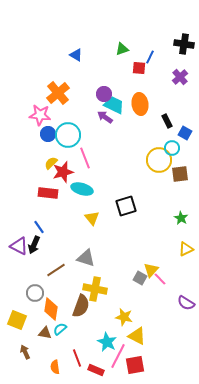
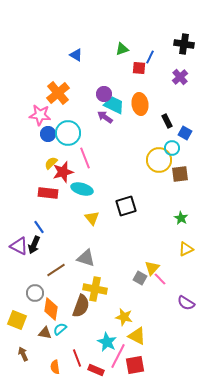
cyan circle at (68, 135): moved 2 px up
yellow triangle at (151, 270): moved 1 px right, 2 px up
brown arrow at (25, 352): moved 2 px left, 2 px down
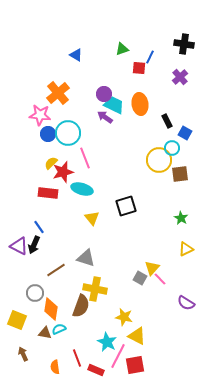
cyan semicircle at (60, 329): moved 1 px left; rotated 16 degrees clockwise
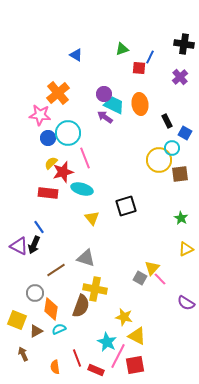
blue circle at (48, 134): moved 4 px down
brown triangle at (45, 333): moved 9 px left, 2 px up; rotated 40 degrees counterclockwise
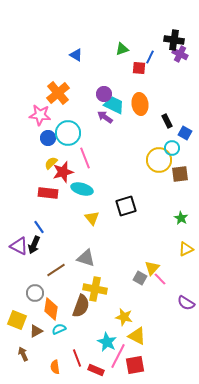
black cross at (184, 44): moved 10 px left, 4 px up
purple cross at (180, 77): moved 23 px up; rotated 21 degrees counterclockwise
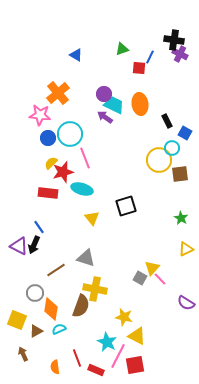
cyan circle at (68, 133): moved 2 px right, 1 px down
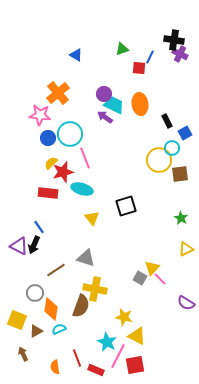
blue square at (185, 133): rotated 32 degrees clockwise
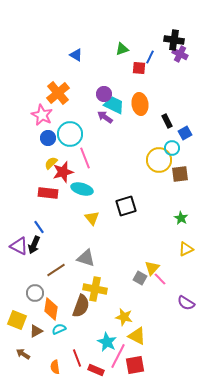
pink star at (40, 115): moved 2 px right; rotated 20 degrees clockwise
brown arrow at (23, 354): rotated 32 degrees counterclockwise
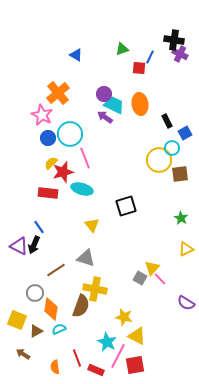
yellow triangle at (92, 218): moved 7 px down
